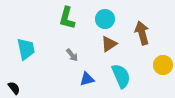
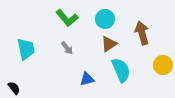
green L-shape: rotated 55 degrees counterclockwise
gray arrow: moved 5 px left, 7 px up
cyan semicircle: moved 6 px up
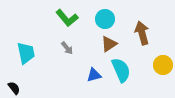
cyan trapezoid: moved 4 px down
blue triangle: moved 7 px right, 4 px up
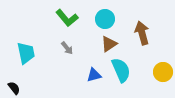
yellow circle: moved 7 px down
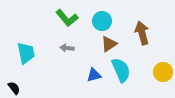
cyan circle: moved 3 px left, 2 px down
gray arrow: rotated 136 degrees clockwise
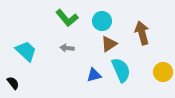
cyan trapezoid: moved 2 px up; rotated 35 degrees counterclockwise
black semicircle: moved 1 px left, 5 px up
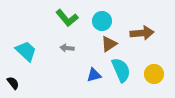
brown arrow: rotated 100 degrees clockwise
yellow circle: moved 9 px left, 2 px down
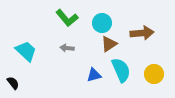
cyan circle: moved 2 px down
